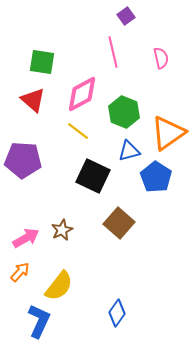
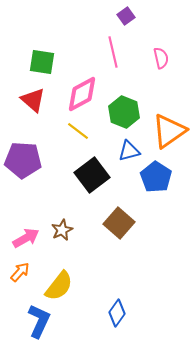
orange triangle: moved 1 px right, 2 px up
black square: moved 1 px left, 1 px up; rotated 28 degrees clockwise
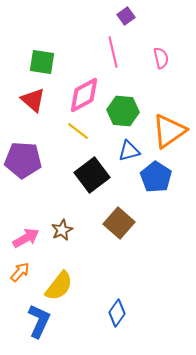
pink diamond: moved 2 px right, 1 px down
green hexagon: moved 1 px left, 1 px up; rotated 16 degrees counterclockwise
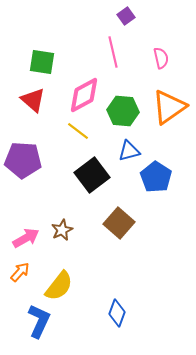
orange triangle: moved 24 px up
blue diamond: rotated 16 degrees counterclockwise
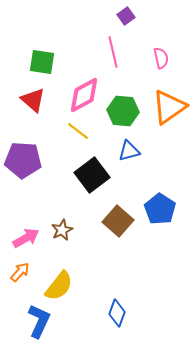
blue pentagon: moved 4 px right, 32 px down
brown square: moved 1 px left, 2 px up
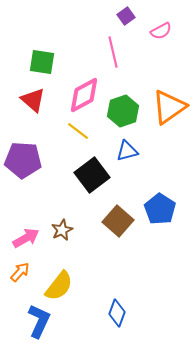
pink semicircle: moved 27 px up; rotated 75 degrees clockwise
green hexagon: rotated 24 degrees counterclockwise
blue triangle: moved 2 px left
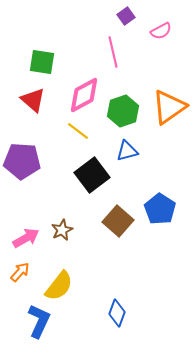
purple pentagon: moved 1 px left, 1 px down
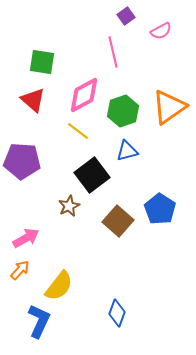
brown star: moved 7 px right, 24 px up
orange arrow: moved 2 px up
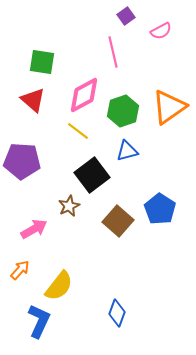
pink arrow: moved 8 px right, 9 px up
